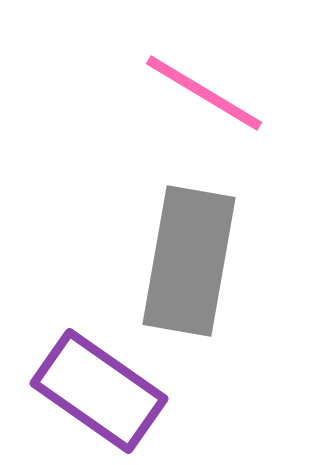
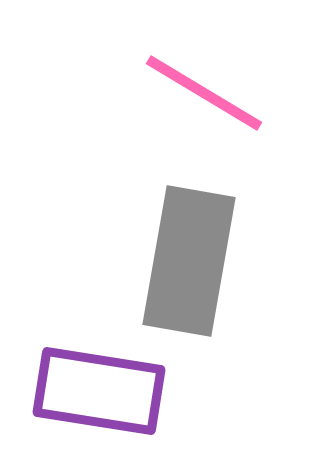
purple rectangle: rotated 26 degrees counterclockwise
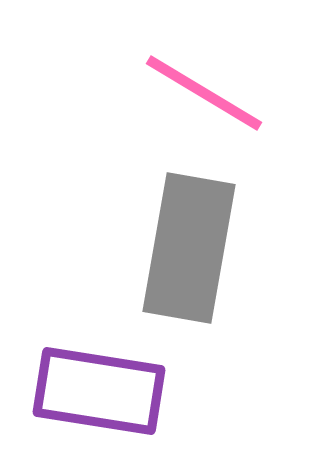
gray rectangle: moved 13 px up
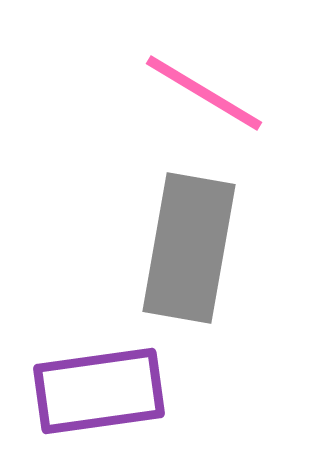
purple rectangle: rotated 17 degrees counterclockwise
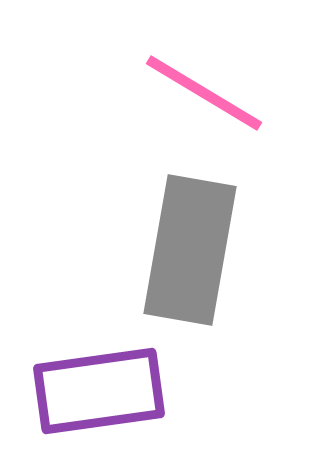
gray rectangle: moved 1 px right, 2 px down
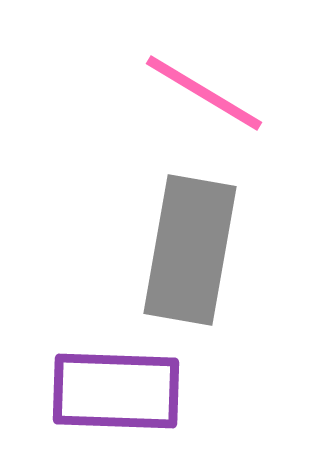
purple rectangle: moved 17 px right; rotated 10 degrees clockwise
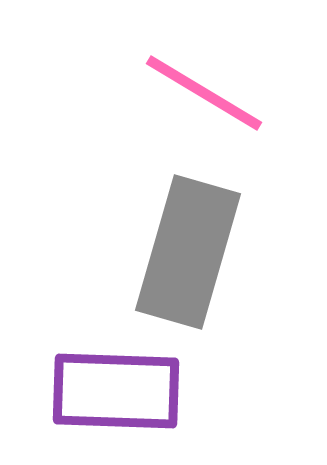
gray rectangle: moved 2 px left, 2 px down; rotated 6 degrees clockwise
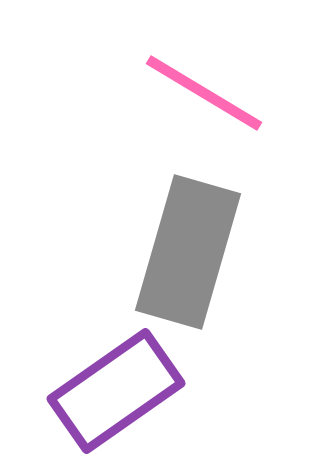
purple rectangle: rotated 37 degrees counterclockwise
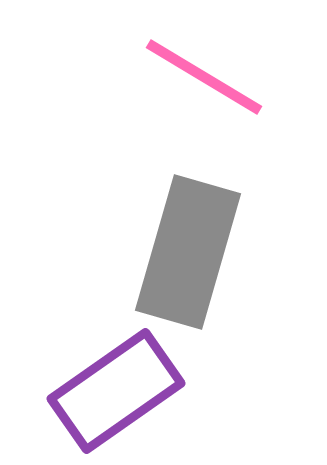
pink line: moved 16 px up
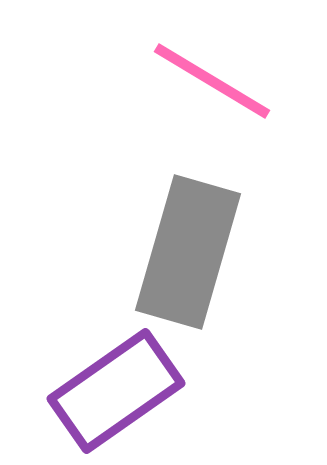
pink line: moved 8 px right, 4 px down
